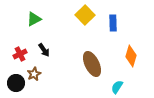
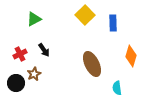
cyan semicircle: moved 1 px down; rotated 40 degrees counterclockwise
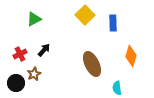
black arrow: rotated 104 degrees counterclockwise
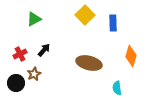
brown ellipse: moved 3 px left, 1 px up; rotated 50 degrees counterclockwise
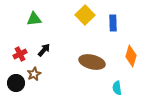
green triangle: rotated 21 degrees clockwise
brown ellipse: moved 3 px right, 1 px up
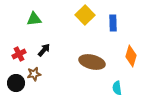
red cross: moved 1 px left
brown star: rotated 16 degrees clockwise
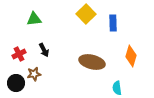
yellow square: moved 1 px right, 1 px up
black arrow: rotated 112 degrees clockwise
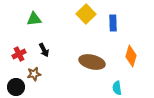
black circle: moved 4 px down
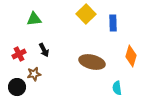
black circle: moved 1 px right
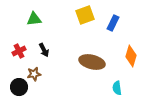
yellow square: moved 1 px left, 1 px down; rotated 24 degrees clockwise
blue rectangle: rotated 28 degrees clockwise
red cross: moved 3 px up
black circle: moved 2 px right
